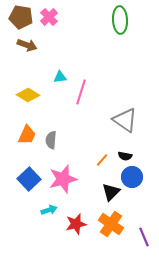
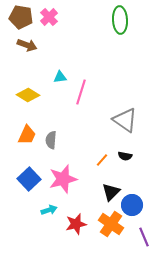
blue circle: moved 28 px down
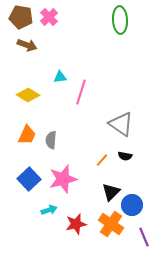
gray triangle: moved 4 px left, 4 px down
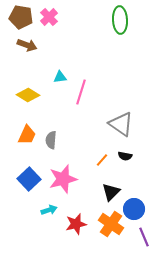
blue circle: moved 2 px right, 4 px down
